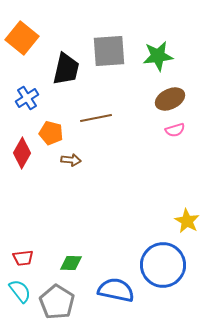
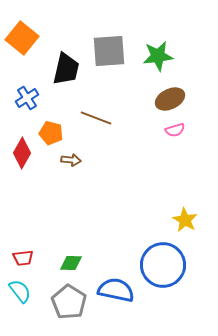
brown line: rotated 32 degrees clockwise
yellow star: moved 2 px left, 1 px up
gray pentagon: moved 12 px right
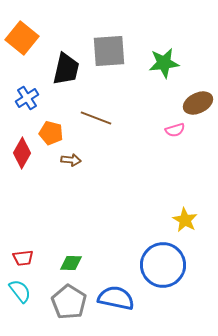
green star: moved 6 px right, 7 px down
brown ellipse: moved 28 px right, 4 px down
blue semicircle: moved 8 px down
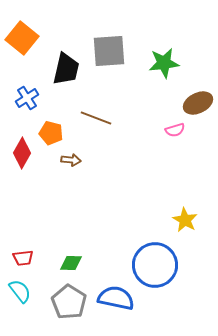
blue circle: moved 8 px left
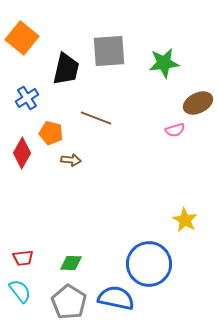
blue circle: moved 6 px left, 1 px up
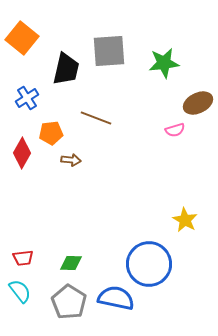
orange pentagon: rotated 20 degrees counterclockwise
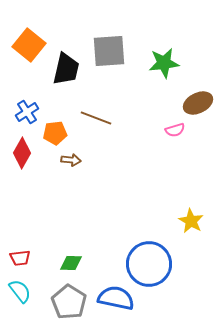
orange square: moved 7 px right, 7 px down
blue cross: moved 14 px down
orange pentagon: moved 4 px right
yellow star: moved 6 px right, 1 px down
red trapezoid: moved 3 px left
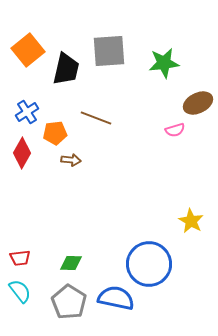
orange square: moved 1 px left, 5 px down; rotated 12 degrees clockwise
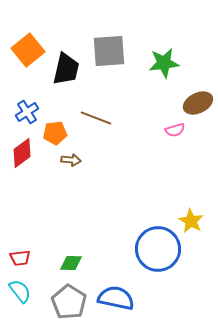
red diamond: rotated 24 degrees clockwise
blue circle: moved 9 px right, 15 px up
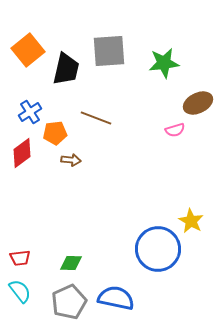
blue cross: moved 3 px right
gray pentagon: rotated 16 degrees clockwise
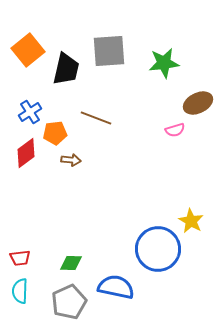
red diamond: moved 4 px right
cyan semicircle: rotated 140 degrees counterclockwise
blue semicircle: moved 11 px up
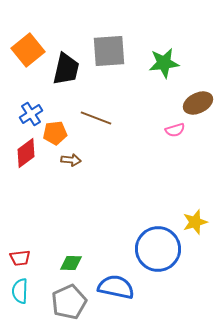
blue cross: moved 1 px right, 2 px down
yellow star: moved 4 px right, 1 px down; rotated 25 degrees clockwise
